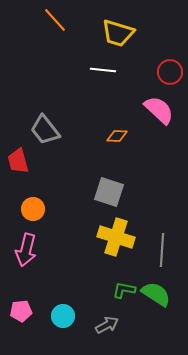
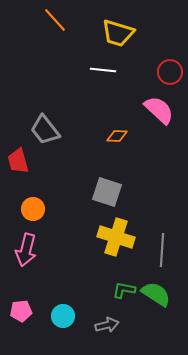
gray square: moved 2 px left
gray arrow: rotated 15 degrees clockwise
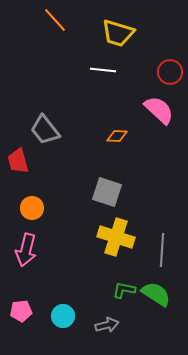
orange circle: moved 1 px left, 1 px up
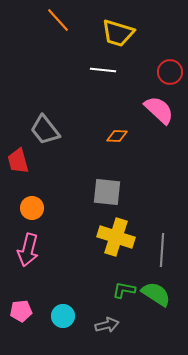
orange line: moved 3 px right
gray square: rotated 12 degrees counterclockwise
pink arrow: moved 2 px right
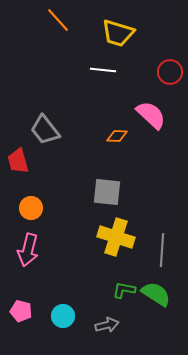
pink semicircle: moved 8 px left, 5 px down
orange circle: moved 1 px left
pink pentagon: rotated 20 degrees clockwise
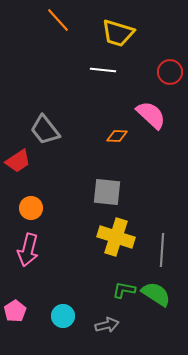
red trapezoid: rotated 108 degrees counterclockwise
pink pentagon: moved 6 px left; rotated 25 degrees clockwise
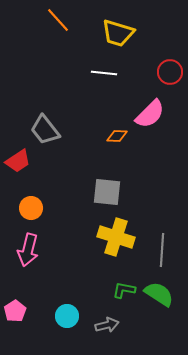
white line: moved 1 px right, 3 px down
pink semicircle: moved 1 px left, 1 px up; rotated 92 degrees clockwise
green semicircle: moved 3 px right
cyan circle: moved 4 px right
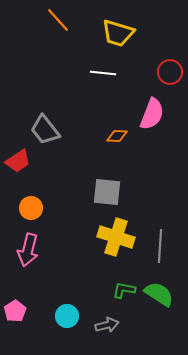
white line: moved 1 px left
pink semicircle: moved 2 px right; rotated 24 degrees counterclockwise
gray line: moved 2 px left, 4 px up
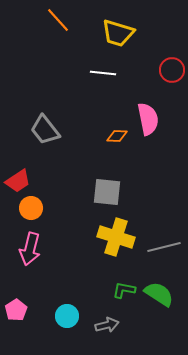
red circle: moved 2 px right, 2 px up
pink semicircle: moved 4 px left, 5 px down; rotated 32 degrees counterclockwise
red trapezoid: moved 20 px down
gray line: moved 4 px right, 1 px down; rotated 72 degrees clockwise
pink arrow: moved 2 px right, 1 px up
pink pentagon: moved 1 px right, 1 px up
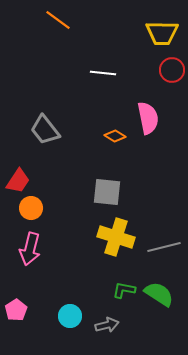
orange line: rotated 12 degrees counterclockwise
yellow trapezoid: moved 44 px right; rotated 16 degrees counterclockwise
pink semicircle: moved 1 px up
orange diamond: moved 2 px left; rotated 30 degrees clockwise
red trapezoid: rotated 24 degrees counterclockwise
cyan circle: moved 3 px right
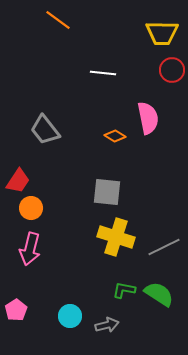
gray line: rotated 12 degrees counterclockwise
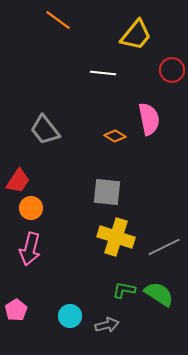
yellow trapezoid: moved 26 px left, 2 px down; rotated 52 degrees counterclockwise
pink semicircle: moved 1 px right, 1 px down
